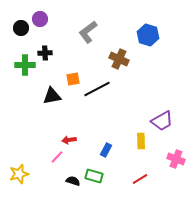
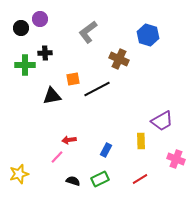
green rectangle: moved 6 px right, 3 px down; rotated 42 degrees counterclockwise
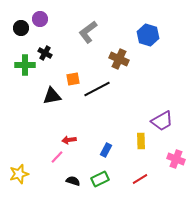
black cross: rotated 32 degrees clockwise
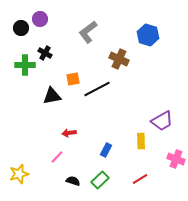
red arrow: moved 7 px up
green rectangle: moved 1 px down; rotated 18 degrees counterclockwise
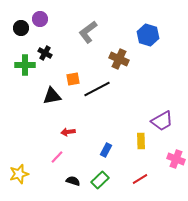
red arrow: moved 1 px left, 1 px up
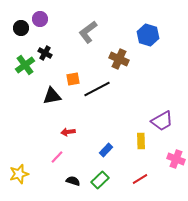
green cross: rotated 36 degrees counterclockwise
blue rectangle: rotated 16 degrees clockwise
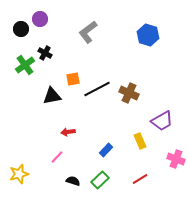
black circle: moved 1 px down
brown cross: moved 10 px right, 34 px down
yellow rectangle: moved 1 px left; rotated 21 degrees counterclockwise
